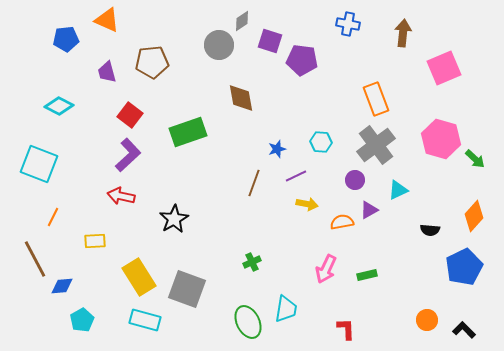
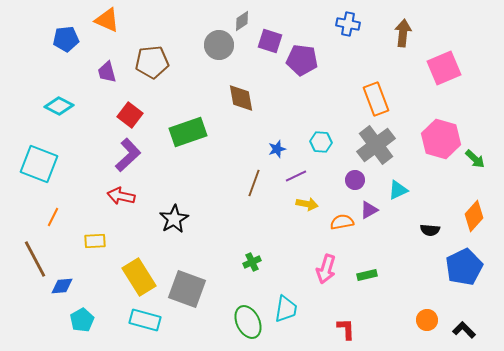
pink arrow at (326, 269): rotated 8 degrees counterclockwise
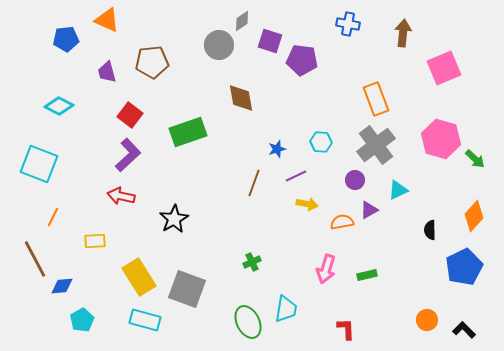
black semicircle at (430, 230): rotated 84 degrees clockwise
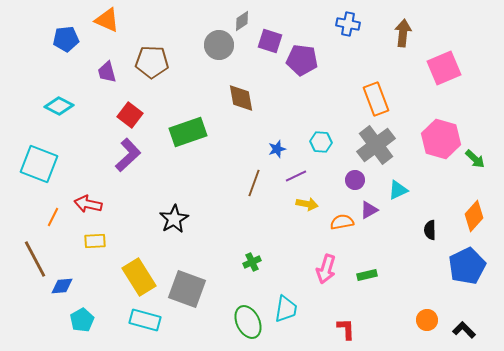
brown pentagon at (152, 62): rotated 8 degrees clockwise
red arrow at (121, 196): moved 33 px left, 8 px down
blue pentagon at (464, 267): moved 3 px right, 1 px up
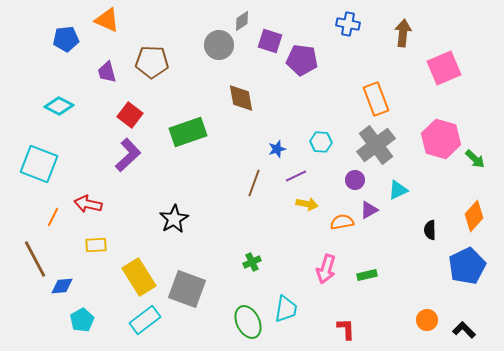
yellow rectangle at (95, 241): moved 1 px right, 4 px down
cyan rectangle at (145, 320): rotated 52 degrees counterclockwise
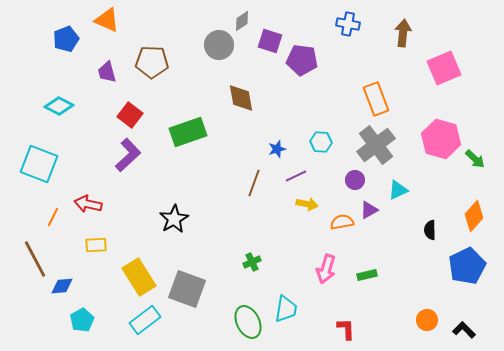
blue pentagon at (66, 39): rotated 15 degrees counterclockwise
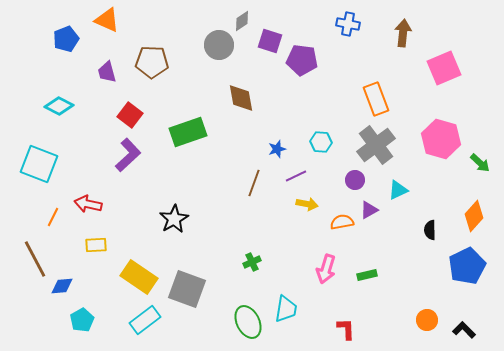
green arrow at (475, 159): moved 5 px right, 4 px down
yellow rectangle at (139, 277): rotated 24 degrees counterclockwise
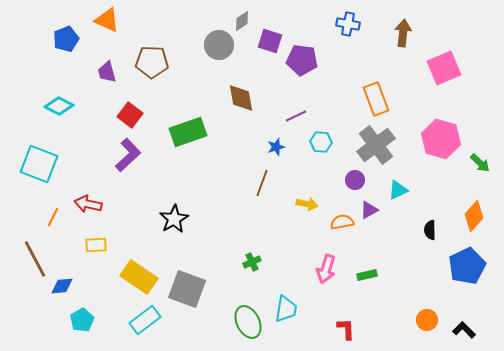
blue star at (277, 149): moved 1 px left, 2 px up
purple line at (296, 176): moved 60 px up
brown line at (254, 183): moved 8 px right
